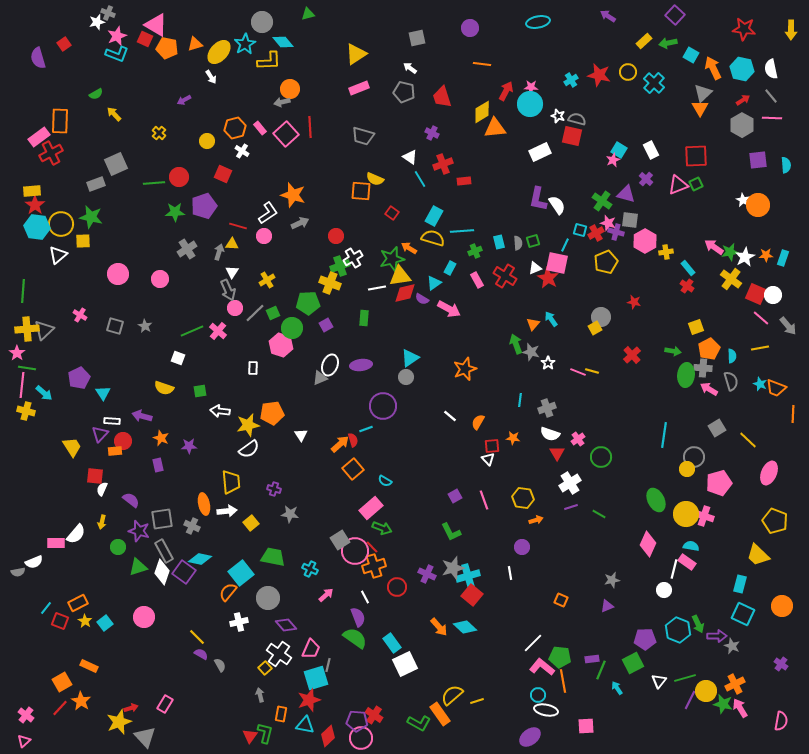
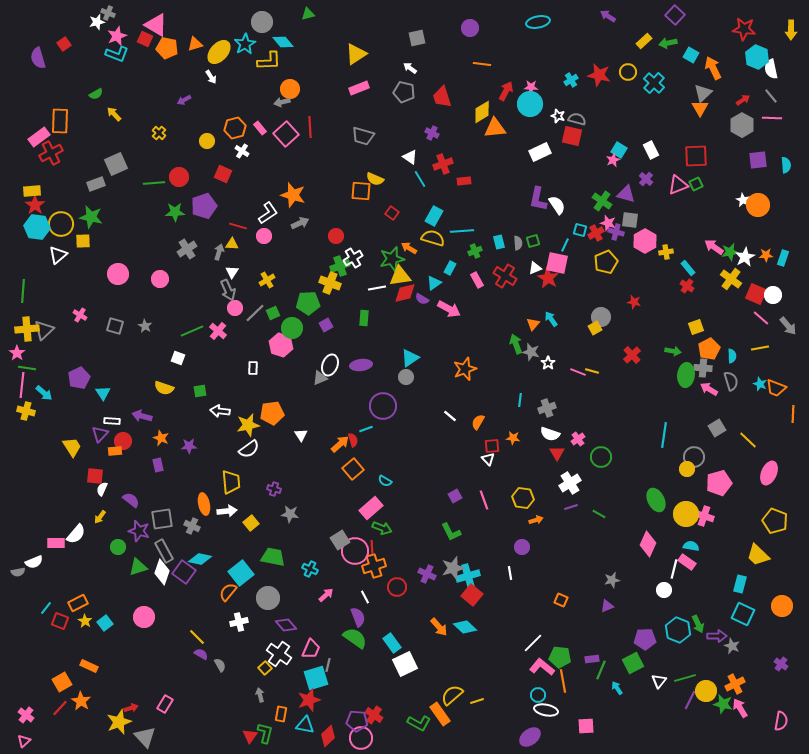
cyan hexagon at (742, 69): moved 15 px right, 12 px up; rotated 10 degrees clockwise
yellow arrow at (102, 522): moved 2 px left, 5 px up; rotated 24 degrees clockwise
red line at (372, 547): rotated 40 degrees clockwise
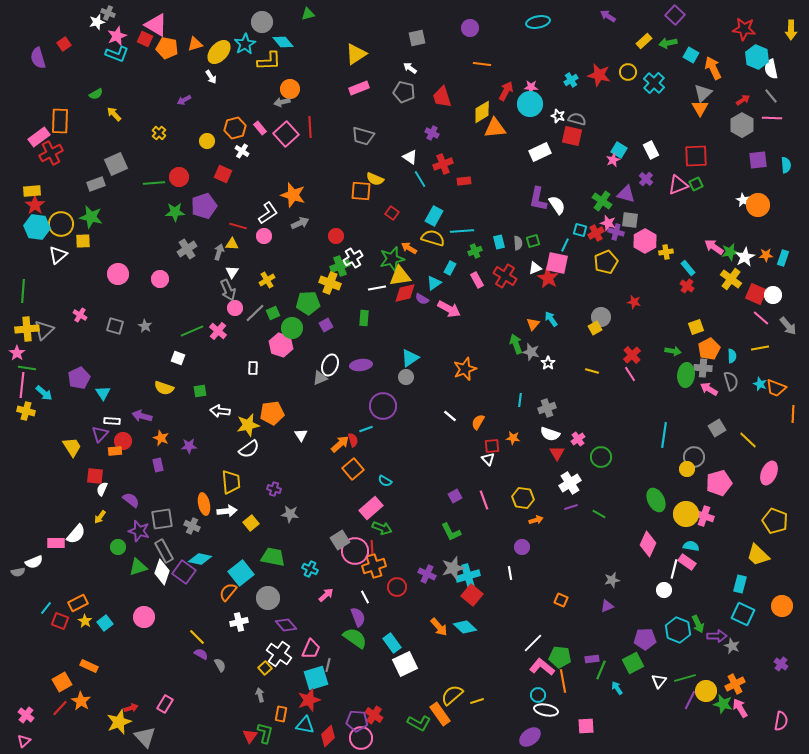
pink line at (578, 372): moved 52 px right, 2 px down; rotated 35 degrees clockwise
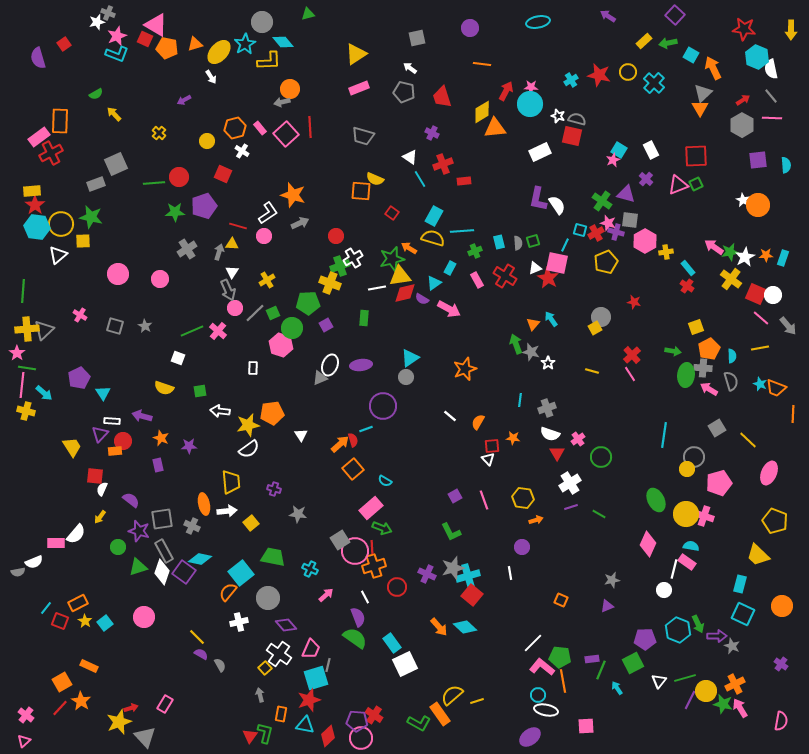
gray star at (290, 514): moved 8 px right
